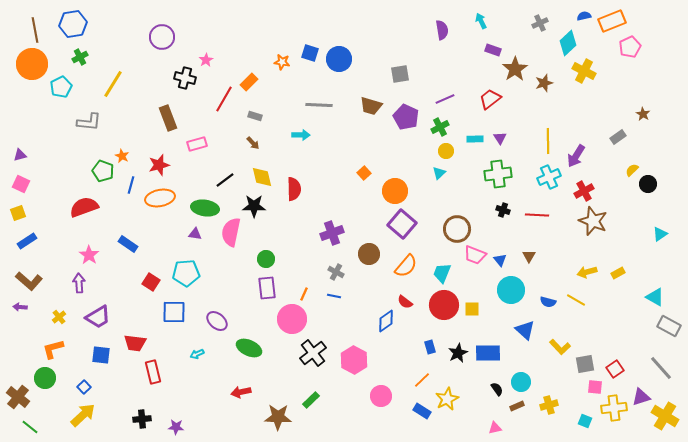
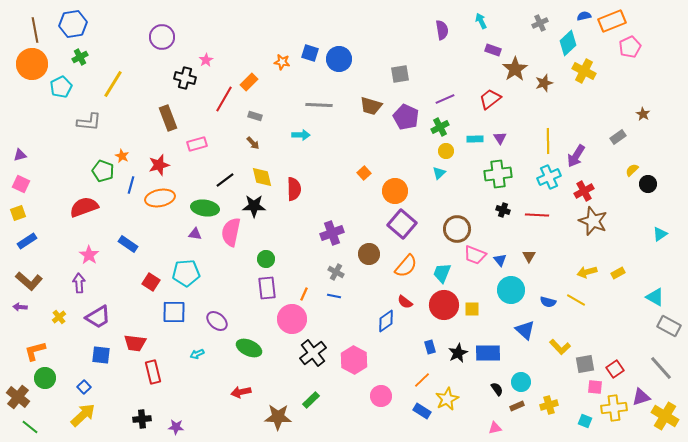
orange L-shape at (53, 349): moved 18 px left, 2 px down
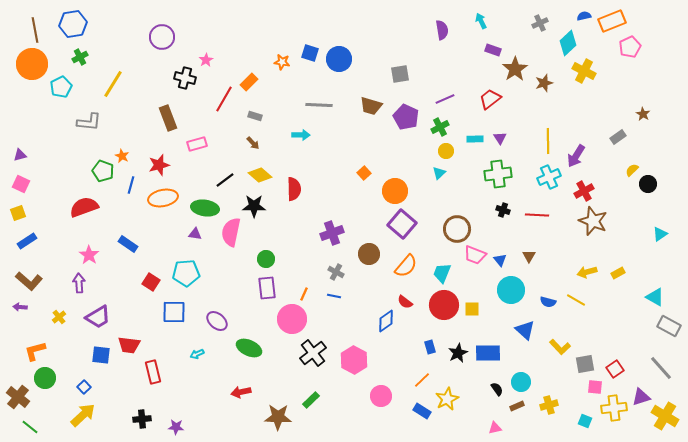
yellow diamond at (262, 177): moved 2 px left, 2 px up; rotated 35 degrees counterclockwise
orange ellipse at (160, 198): moved 3 px right
red trapezoid at (135, 343): moved 6 px left, 2 px down
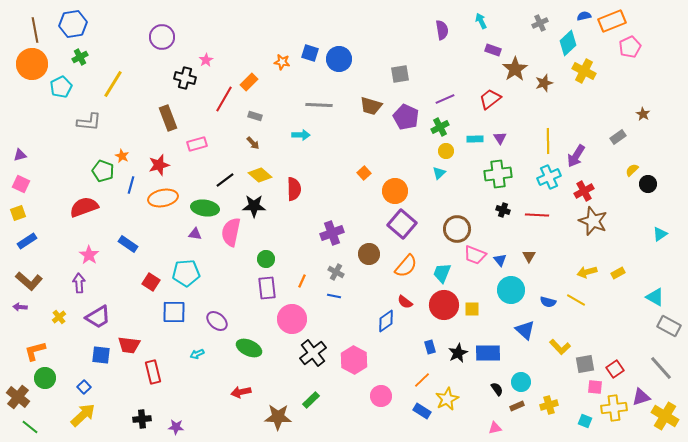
orange line at (304, 294): moved 2 px left, 13 px up
